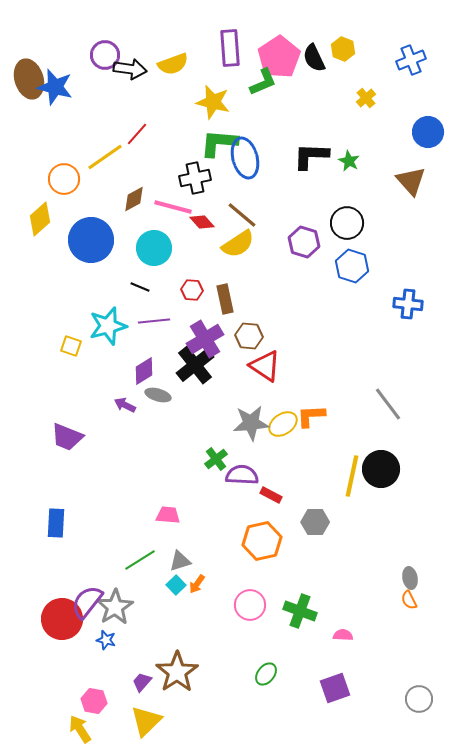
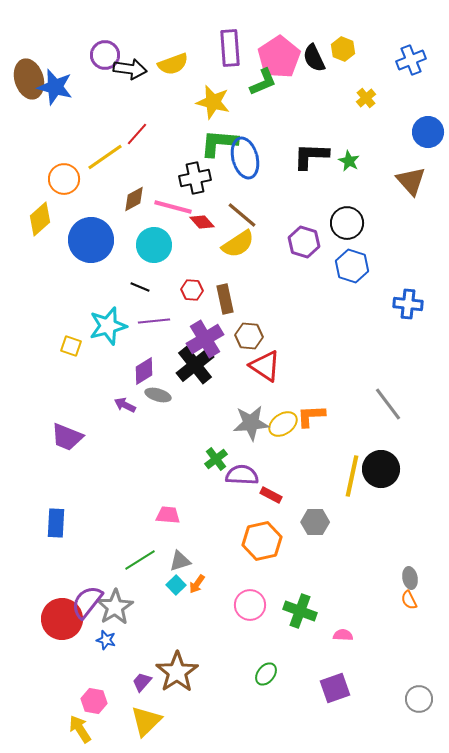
cyan circle at (154, 248): moved 3 px up
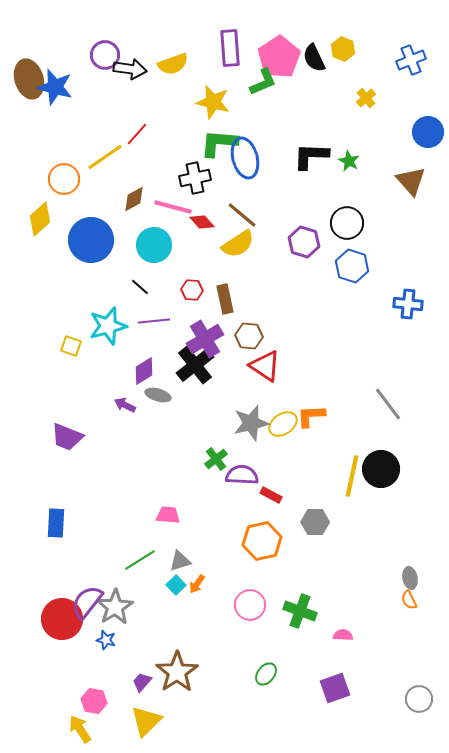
black line at (140, 287): rotated 18 degrees clockwise
gray star at (251, 423): rotated 9 degrees counterclockwise
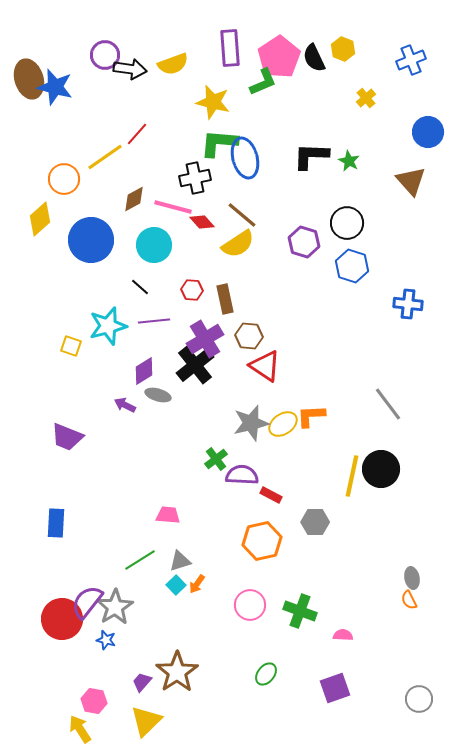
gray ellipse at (410, 578): moved 2 px right
